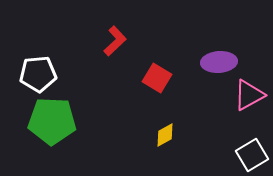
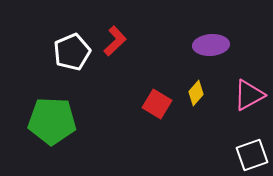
purple ellipse: moved 8 px left, 17 px up
white pentagon: moved 34 px right, 22 px up; rotated 18 degrees counterclockwise
red square: moved 26 px down
yellow diamond: moved 31 px right, 42 px up; rotated 20 degrees counterclockwise
white square: rotated 12 degrees clockwise
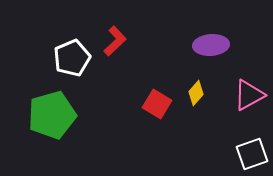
white pentagon: moved 6 px down
green pentagon: moved 6 px up; rotated 18 degrees counterclockwise
white square: moved 1 px up
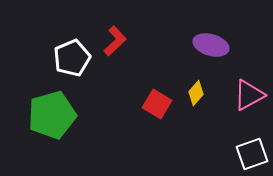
purple ellipse: rotated 20 degrees clockwise
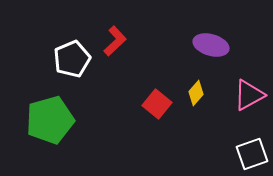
white pentagon: moved 1 px down
red square: rotated 8 degrees clockwise
green pentagon: moved 2 px left, 5 px down
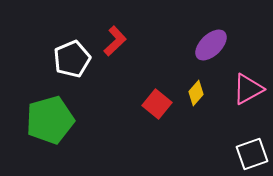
purple ellipse: rotated 60 degrees counterclockwise
pink triangle: moved 1 px left, 6 px up
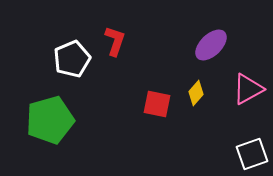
red L-shape: rotated 28 degrees counterclockwise
red square: rotated 28 degrees counterclockwise
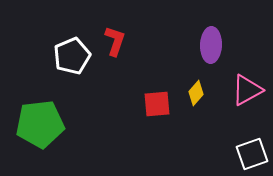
purple ellipse: rotated 44 degrees counterclockwise
white pentagon: moved 3 px up
pink triangle: moved 1 px left, 1 px down
red square: rotated 16 degrees counterclockwise
green pentagon: moved 10 px left, 4 px down; rotated 9 degrees clockwise
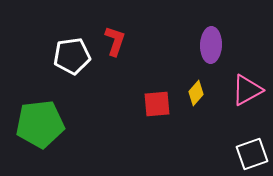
white pentagon: rotated 15 degrees clockwise
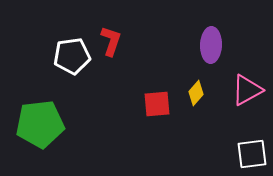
red L-shape: moved 4 px left
white square: rotated 12 degrees clockwise
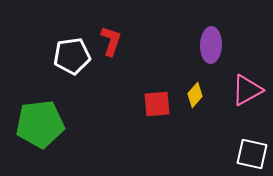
yellow diamond: moved 1 px left, 2 px down
white square: rotated 20 degrees clockwise
